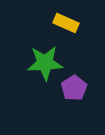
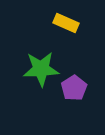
green star: moved 4 px left, 6 px down
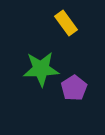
yellow rectangle: rotated 30 degrees clockwise
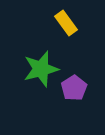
green star: rotated 12 degrees counterclockwise
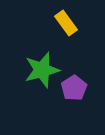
green star: moved 1 px right, 1 px down
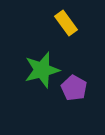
purple pentagon: rotated 10 degrees counterclockwise
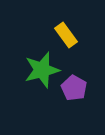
yellow rectangle: moved 12 px down
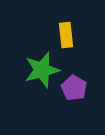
yellow rectangle: rotated 30 degrees clockwise
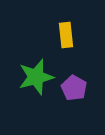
green star: moved 6 px left, 7 px down
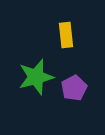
purple pentagon: rotated 15 degrees clockwise
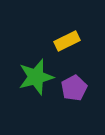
yellow rectangle: moved 1 px right, 6 px down; rotated 70 degrees clockwise
